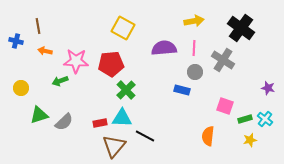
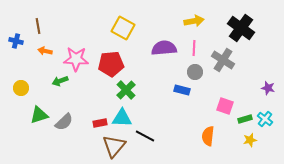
pink star: moved 2 px up
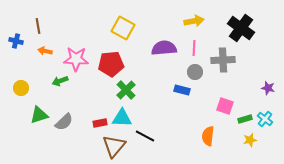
gray cross: rotated 35 degrees counterclockwise
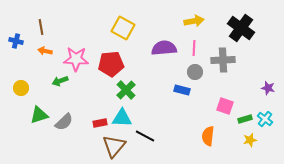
brown line: moved 3 px right, 1 px down
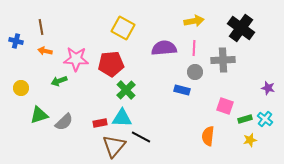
green arrow: moved 1 px left
black line: moved 4 px left, 1 px down
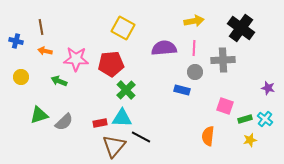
green arrow: rotated 42 degrees clockwise
yellow circle: moved 11 px up
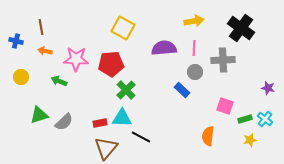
blue rectangle: rotated 28 degrees clockwise
brown triangle: moved 8 px left, 2 px down
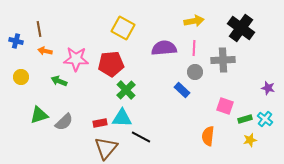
brown line: moved 2 px left, 2 px down
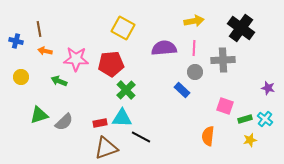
brown triangle: rotated 30 degrees clockwise
